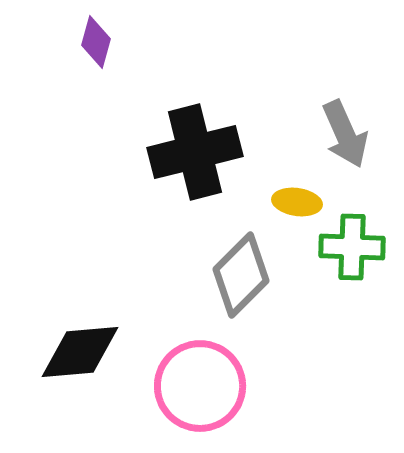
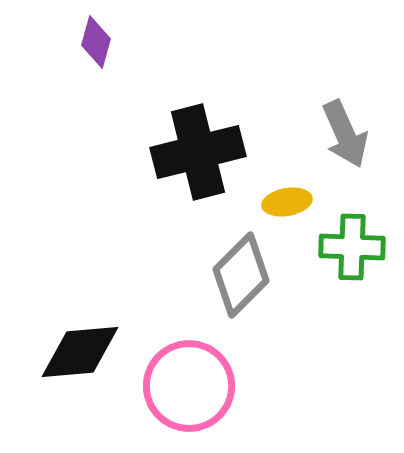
black cross: moved 3 px right
yellow ellipse: moved 10 px left; rotated 18 degrees counterclockwise
pink circle: moved 11 px left
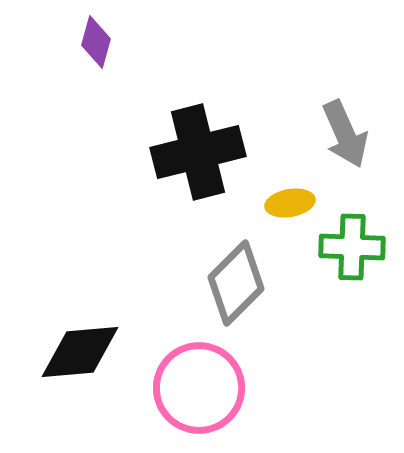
yellow ellipse: moved 3 px right, 1 px down
gray diamond: moved 5 px left, 8 px down
pink circle: moved 10 px right, 2 px down
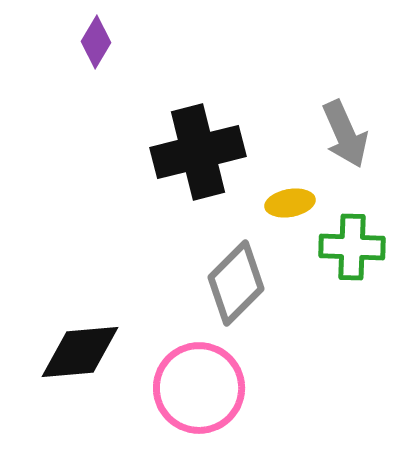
purple diamond: rotated 15 degrees clockwise
